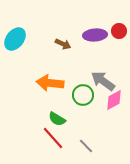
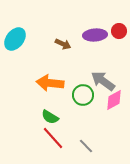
green semicircle: moved 7 px left, 2 px up
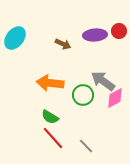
cyan ellipse: moved 1 px up
pink diamond: moved 1 px right, 2 px up
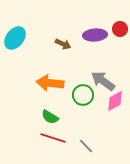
red circle: moved 1 px right, 2 px up
pink diamond: moved 3 px down
red line: rotated 30 degrees counterclockwise
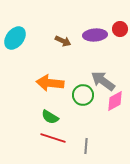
brown arrow: moved 3 px up
gray line: rotated 49 degrees clockwise
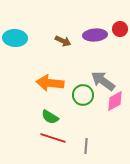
cyan ellipse: rotated 55 degrees clockwise
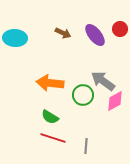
purple ellipse: rotated 55 degrees clockwise
brown arrow: moved 8 px up
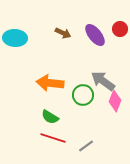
pink diamond: rotated 40 degrees counterclockwise
gray line: rotated 49 degrees clockwise
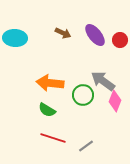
red circle: moved 11 px down
green semicircle: moved 3 px left, 7 px up
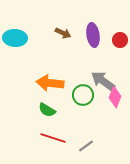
purple ellipse: moved 2 px left; rotated 30 degrees clockwise
pink diamond: moved 4 px up
